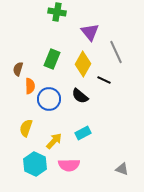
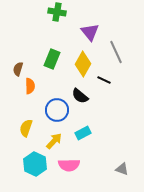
blue circle: moved 8 px right, 11 px down
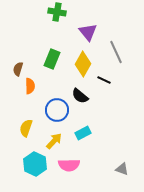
purple triangle: moved 2 px left
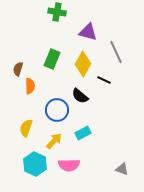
purple triangle: rotated 36 degrees counterclockwise
